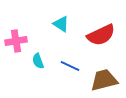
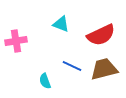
cyan triangle: rotated 12 degrees counterclockwise
cyan semicircle: moved 7 px right, 20 px down
blue line: moved 2 px right
brown trapezoid: moved 11 px up
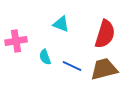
red semicircle: moved 4 px right, 1 px up; rotated 48 degrees counterclockwise
cyan semicircle: moved 24 px up
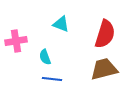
blue line: moved 20 px left, 13 px down; rotated 18 degrees counterclockwise
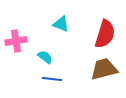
cyan semicircle: rotated 147 degrees clockwise
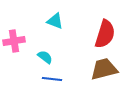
cyan triangle: moved 6 px left, 3 px up
pink cross: moved 2 px left
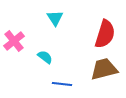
cyan triangle: moved 3 px up; rotated 36 degrees clockwise
pink cross: rotated 30 degrees counterclockwise
blue line: moved 10 px right, 5 px down
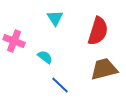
red semicircle: moved 7 px left, 3 px up
pink cross: rotated 30 degrees counterclockwise
blue line: moved 2 px left, 1 px down; rotated 36 degrees clockwise
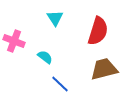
blue line: moved 1 px up
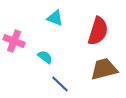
cyan triangle: rotated 36 degrees counterclockwise
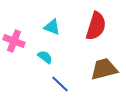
cyan triangle: moved 3 px left, 9 px down
red semicircle: moved 2 px left, 5 px up
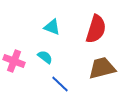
red semicircle: moved 3 px down
pink cross: moved 20 px down
brown trapezoid: moved 2 px left, 1 px up
